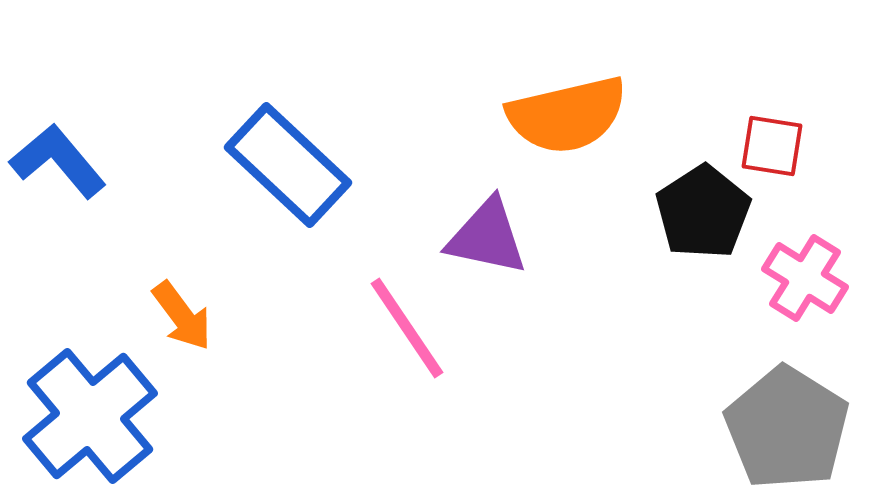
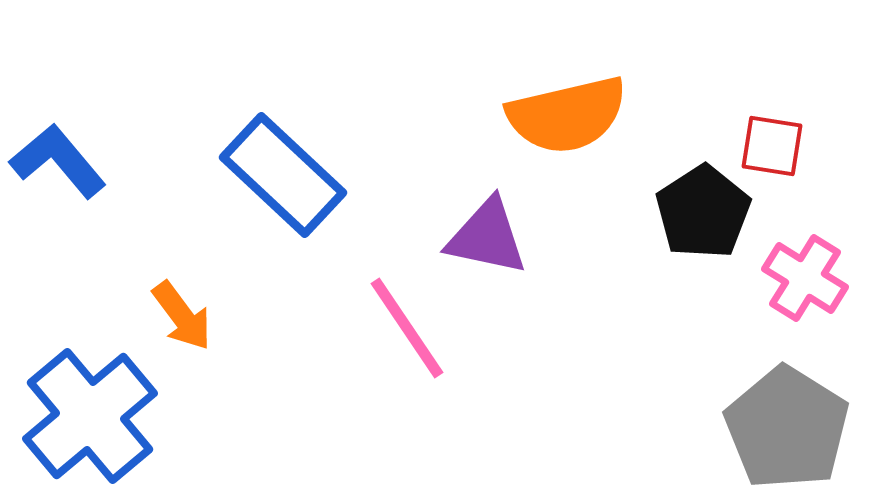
blue rectangle: moved 5 px left, 10 px down
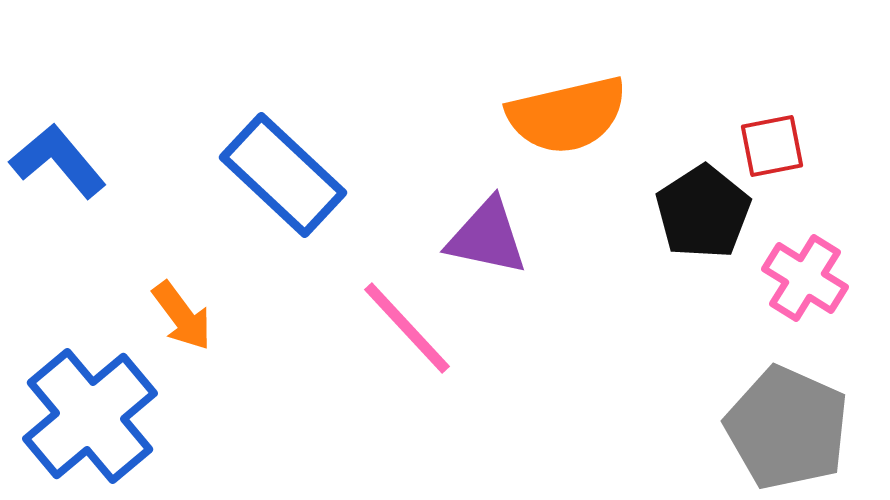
red square: rotated 20 degrees counterclockwise
pink line: rotated 9 degrees counterclockwise
gray pentagon: rotated 8 degrees counterclockwise
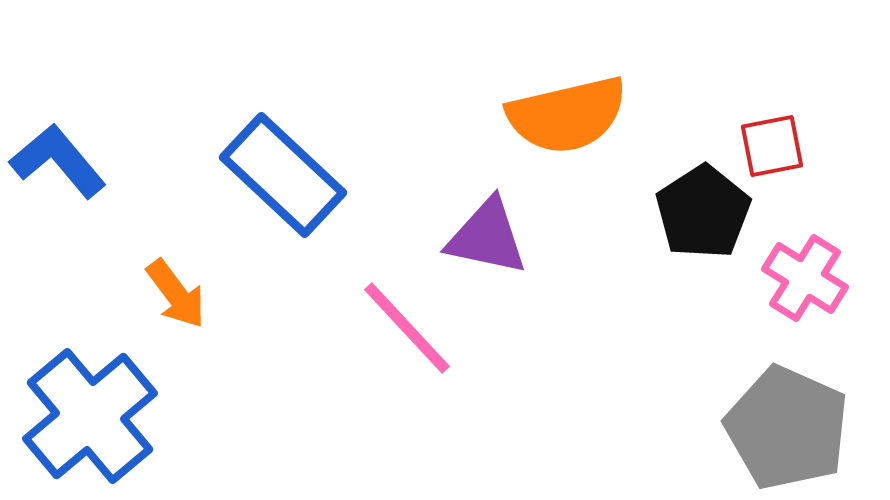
orange arrow: moved 6 px left, 22 px up
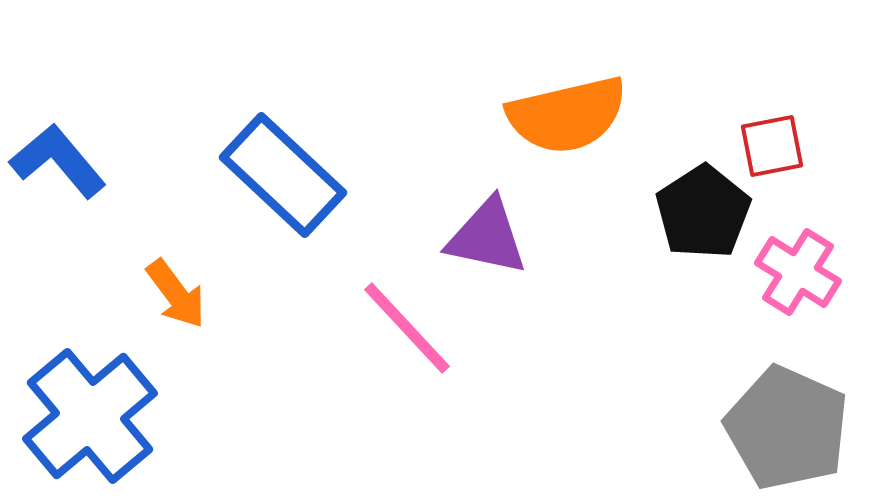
pink cross: moved 7 px left, 6 px up
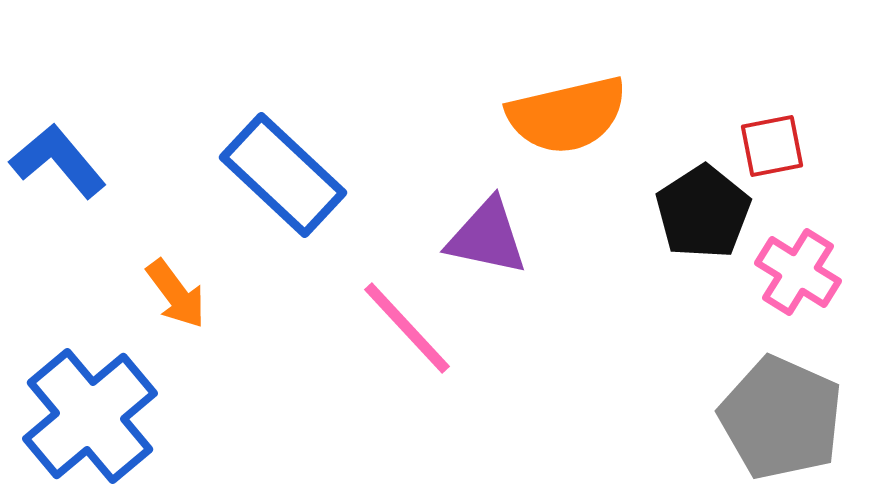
gray pentagon: moved 6 px left, 10 px up
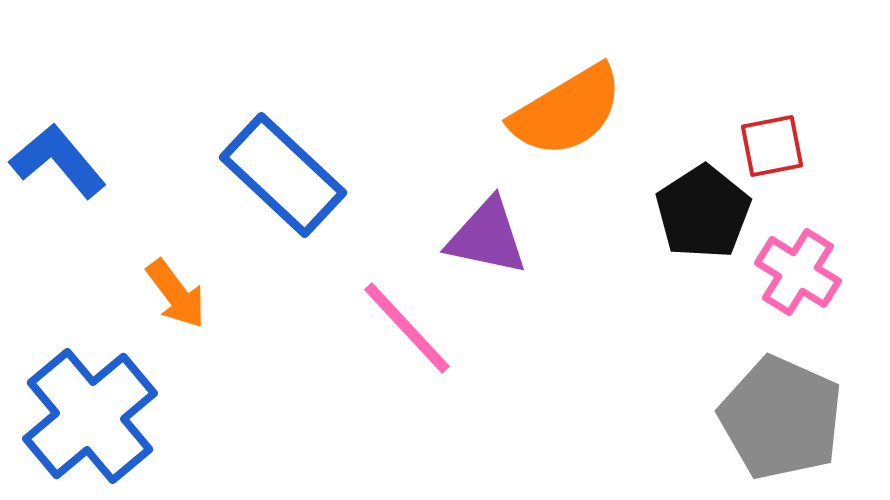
orange semicircle: moved 4 px up; rotated 18 degrees counterclockwise
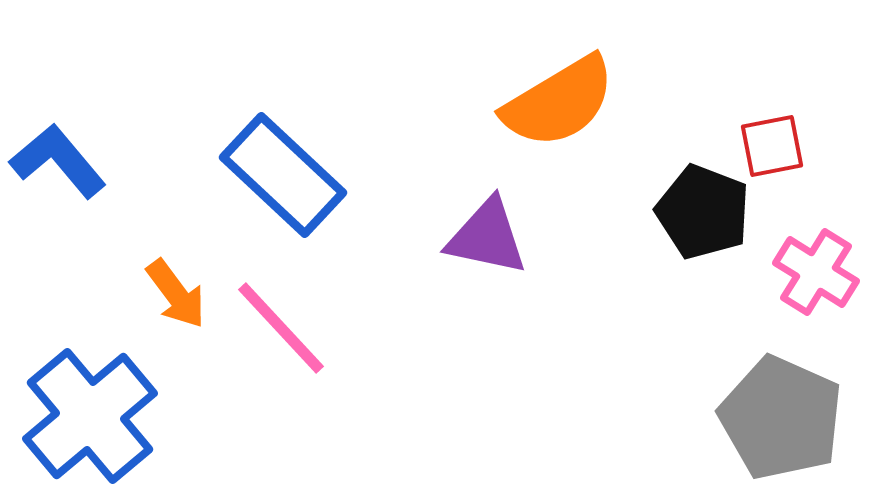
orange semicircle: moved 8 px left, 9 px up
black pentagon: rotated 18 degrees counterclockwise
pink cross: moved 18 px right
pink line: moved 126 px left
